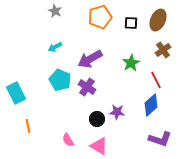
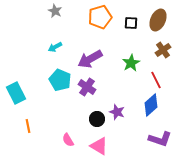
purple star: rotated 14 degrees clockwise
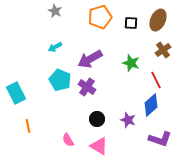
green star: rotated 24 degrees counterclockwise
purple star: moved 11 px right, 8 px down
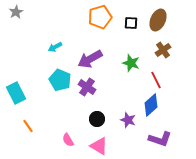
gray star: moved 39 px left, 1 px down; rotated 16 degrees clockwise
orange line: rotated 24 degrees counterclockwise
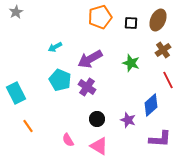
red line: moved 12 px right
purple L-shape: rotated 15 degrees counterclockwise
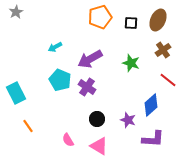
red line: rotated 24 degrees counterclockwise
purple L-shape: moved 7 px left
